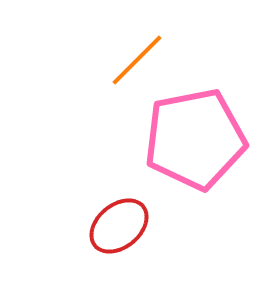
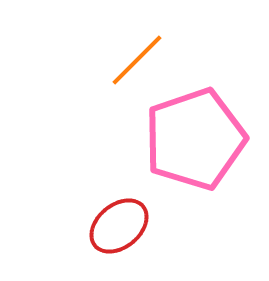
pink pentagon: rotated 8 degrees counterclockwise
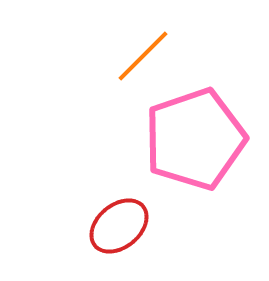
orange line: moved 6 px right, 4 px up
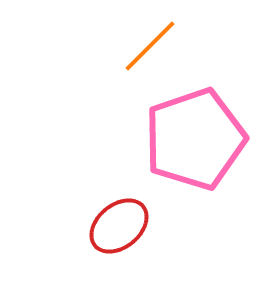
orange line: moved 7 px right, 10 px up
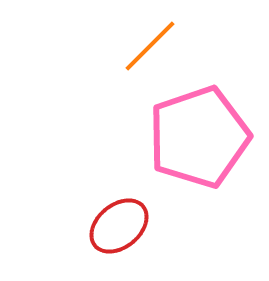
pink pentagon: moved 4 px right, 2 px up
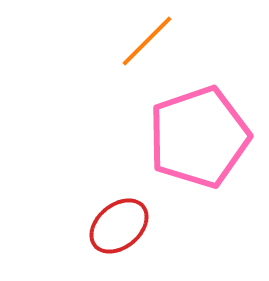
orange line: moved 3 px left, 5 px up
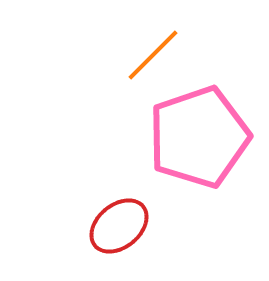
orange line: moved 6 px right, 14 px down
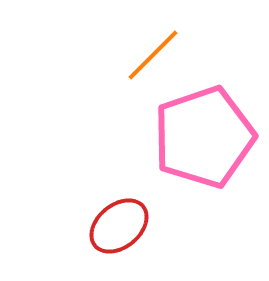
pink pentagon: moved 5 px right
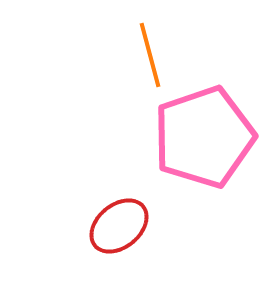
orange line: moved 3 px left; rotated 60 degrees counterclockwise
